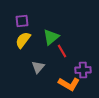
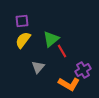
green triangle: moved 2 px down
purple cross: rotated 28 degrees counterclockwise
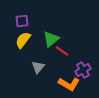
red line: rotated 24 degrees counterclockwise
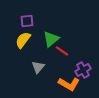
purple square: moved 5 px right
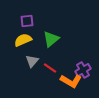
yellow semicircle: rotated 30 degrees clockwise
red line: moved 12 px left, 17 px down
gray triangle: moved 6 px left, 6 px up
orange L-shape: moved 2 px right, 3 px up
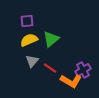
yellow semicircle: moved 6 px right
